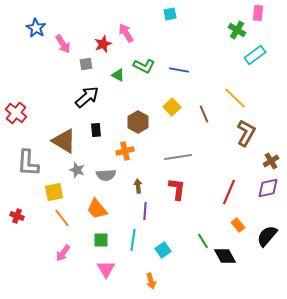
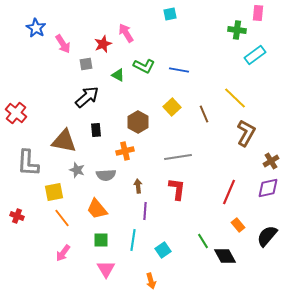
green cross at (237, 30): rotated 24 degrees counterclockwise
brown triangle at (64, 141): rotated 20 degrees counterclockwise
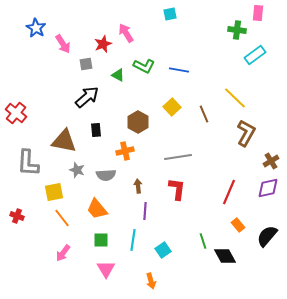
green line at (203, 241): rotated 14 degrees clockwise
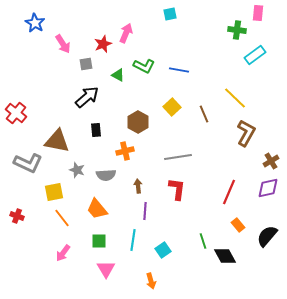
blue star at (36, 28): moved 1 px left, 5 px up
pink arrow at (126, 33): rotated 54 degrees clockwise
brown triangle at (64, 141): moved 7 px left
gray L-shape at (28, 163): rotated 68 degrees counterclockwise
green square at (101, 240): moved 2 px left, 1 px down
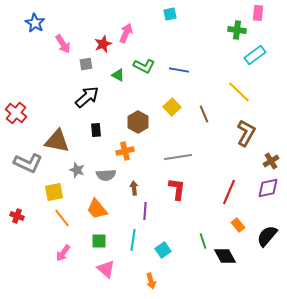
yellow line at (235, 98): moved 4 px right, 6 px up
brown arrow at (138, 186): moved 4 px left, 2 px down
pink triangle at (106, 269): rotated 18 degrees counterclockwise
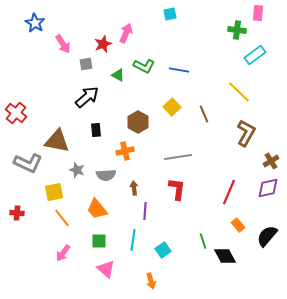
red cross at (17, 216): moved 3 px up; rotated 16 degrees counterclockwise
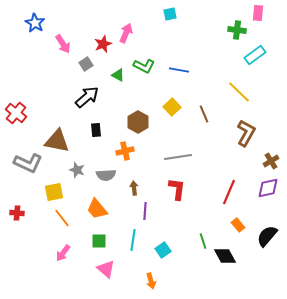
gray square at (86, 64): rotated 24 degrees counterclockwise
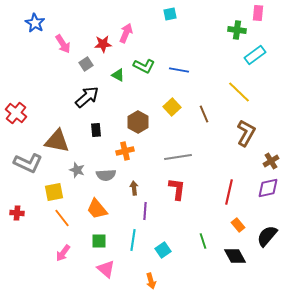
red star at (103, 44): rotated 18 degrees clockwise
red line at (229, 192): rotated 10 degrees counterclockwise
black diamond at (225, 256): moved 10 px right
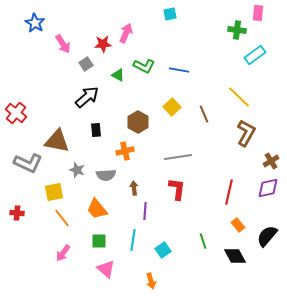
yellow line at (239, 92): moved 5 px down
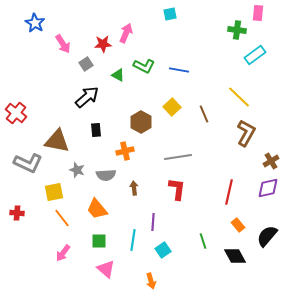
brown hexagon at (138, 122): moved 3 px right
purple line at (145, 211): moved 8 px right, 11 px down
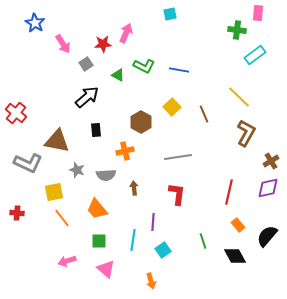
red L-shape at (177, 189): moved 5 px down
pink arrow at (63, 253): moved 4 px right, 8 px down; rotated 36 degrees clockwise
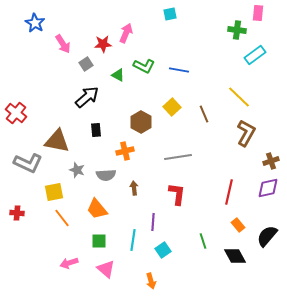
brown cross at (271, 161): rotated 14 degrees clockwise
pink arrow at (67, 261): moved 2 px right, 2 px down
